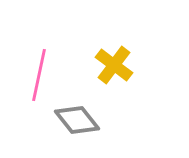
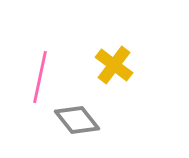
pink line: moved 1 px right, 2 px down
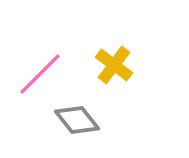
pink line: moved 3 px up; rotated 33 degrees clockwise
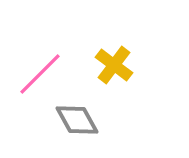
gray diamond: rotated 9 degrees clockwise
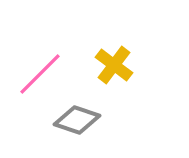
gray diamond: rotated 42 degrees counterclockwise
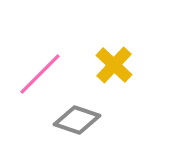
yellow cross: rotated 6 degrees clockwise
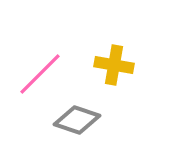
yellow cross: rotated 33 degrees counterclockwise
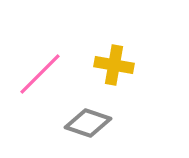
gray diamond: moved 11 px right, 3 px down
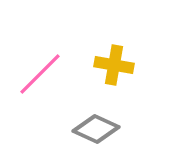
gray diamond: moved 8 px right, 6 px down; rotated 6 degrees clockwise
